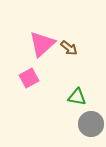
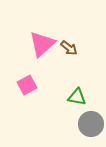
pink square: moved 2 px left, 7 px down
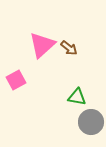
pink triangle: moved 1 px down
pink square: moved 11 px left, 5 px up
gray circle: moved 2 px up
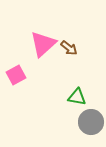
pink triangle: moved 1 px right, 1 px up
pink square: moved 5 px up
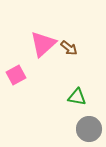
gray circle: moved 2 px left, 7 px down
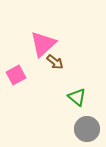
brown arrow: moved 14 px left, 14 px down
green triangle: rotated 30 degrees clockwise
gray circle: moved 2 px left
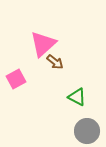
pink square: moved 4 px down
green triangle: rotated 12 degrees counterclockwise
gray circle: moved 2 px down
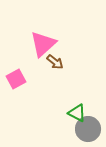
green triangle: moved 16 px down
gray circle: moved 1 px right, 2 px up
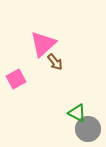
brown arrow: rotated 12 degrees clockwise
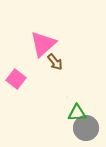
pink square: rotated 24 degrees counterclockwise
green triangle: rotated 30 degrees counterclockwise
gray circle: moved 2 px left, 1 px up
